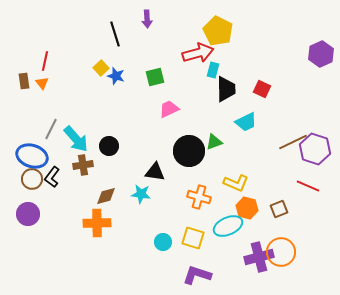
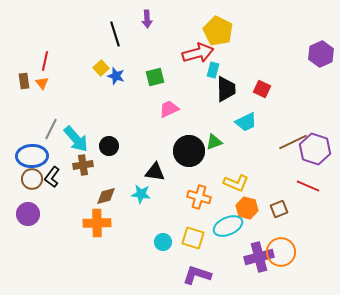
blue ellipse at (32, 156): rotated 20 degrees counterclockwise
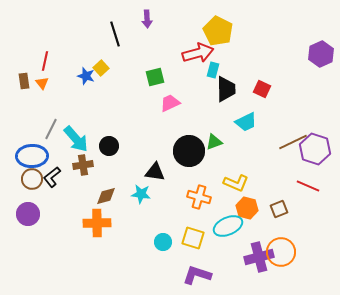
blue star at (116, 76): moved 30 px left
pink trapezoid at (169, 109): moved 1 px right, 6 px up
black L-shape at (52, 177): rotated 15 degrees clockwise
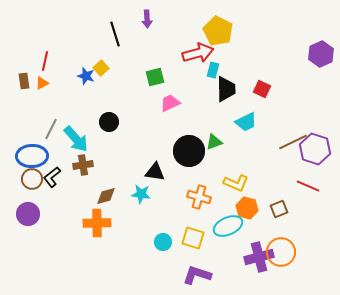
orange triangle at (42, 83): rotated 40 degrees clockwise
black circle at (109, 146): moved 24 px up
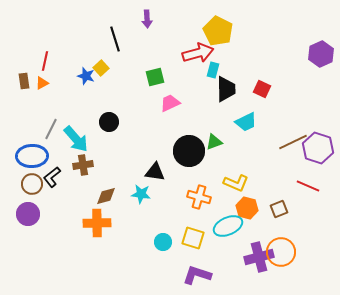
black line at (115, 34): moved 5 px down
purple hexagon at (315, 149): moved 3 px right, 1 px up
brown circle at (32, 179): moved 5 px down
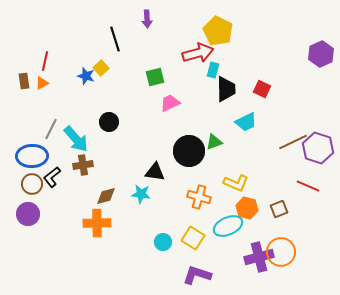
yellow square at (193, 238): rotated 15 degrees clockwise
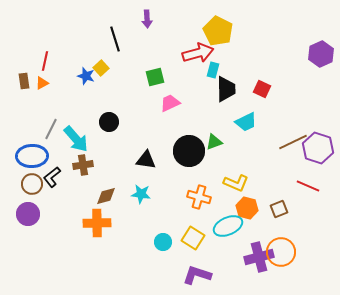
black triangle at (155, 172): moved 9 px left, 12 px up
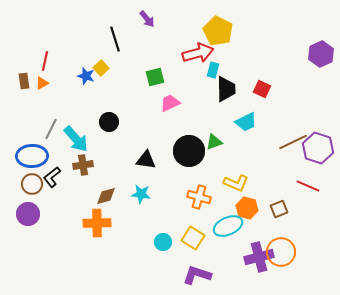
purple arrow at (147, 19): rotated 36 degrees counterclockwise
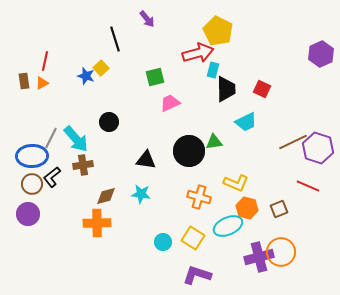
gray line at (51, 129): moved 9 px down
green triangle at (214, 142): rotated 12 degrees clockwise
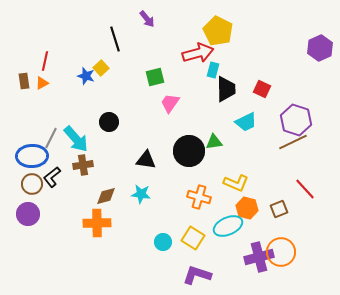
purple hexagon at (321, 54): moved 1 px left, 6 px up
pink trapezoid at (170, 103): rotated 30 degrees counterclockwise
purple hexagon at (318, 148): moved 22 px left, 28 px up
red line at (308, 186): moved 3 px left, 3 px down; rotated 25 degrees clockwise
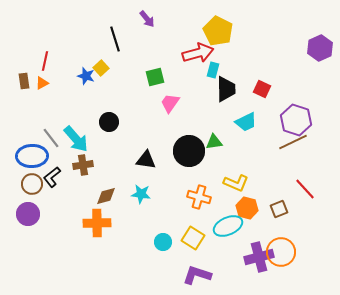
gray line at (51, 138): rotated 65 degrees counterclockwise
